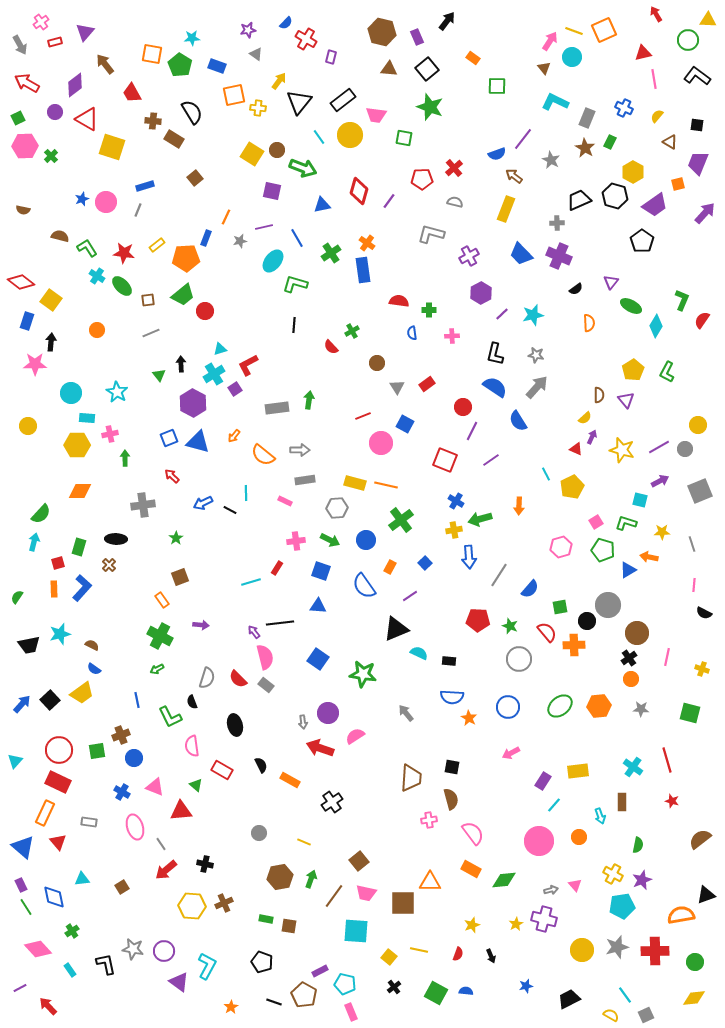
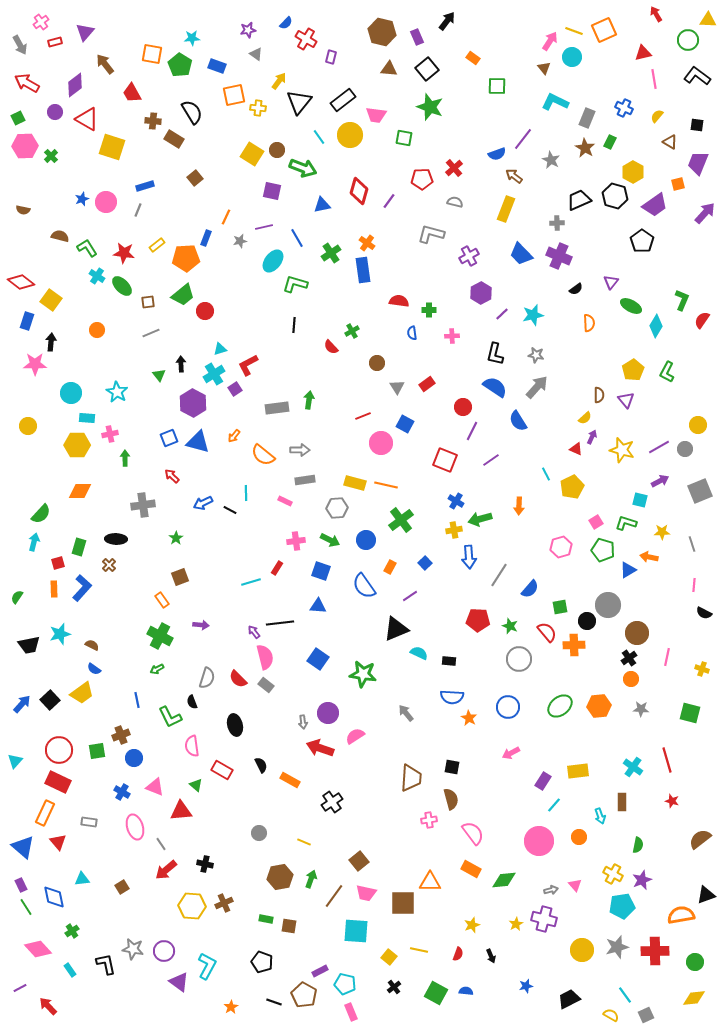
brown square at (148, 300): moved 2 px down
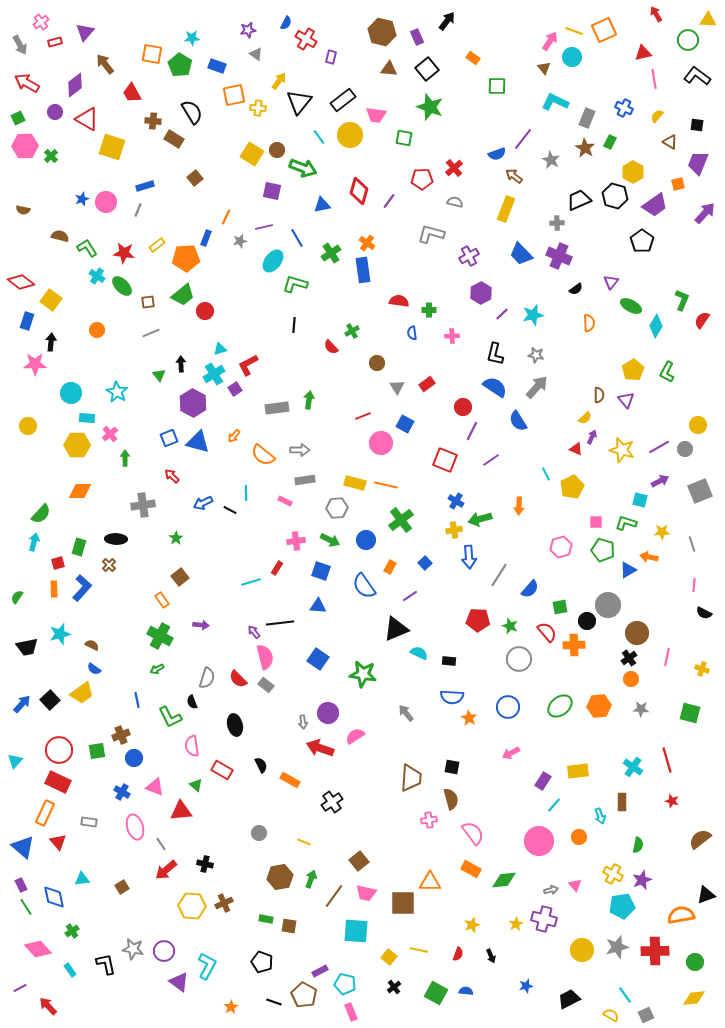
blue semicircle at (286, 23): rotated 16 degrees counterclockwise
pink cross at (110, 434): rotated 28 degrees counterclockwise
pink square at (596, 522): rotated 32 degrees clockwise
brown square at (180, 577): rotated 18 degrees counterclockwise
black trapezoid at (29, 645): moved 2 px left, 2 px down
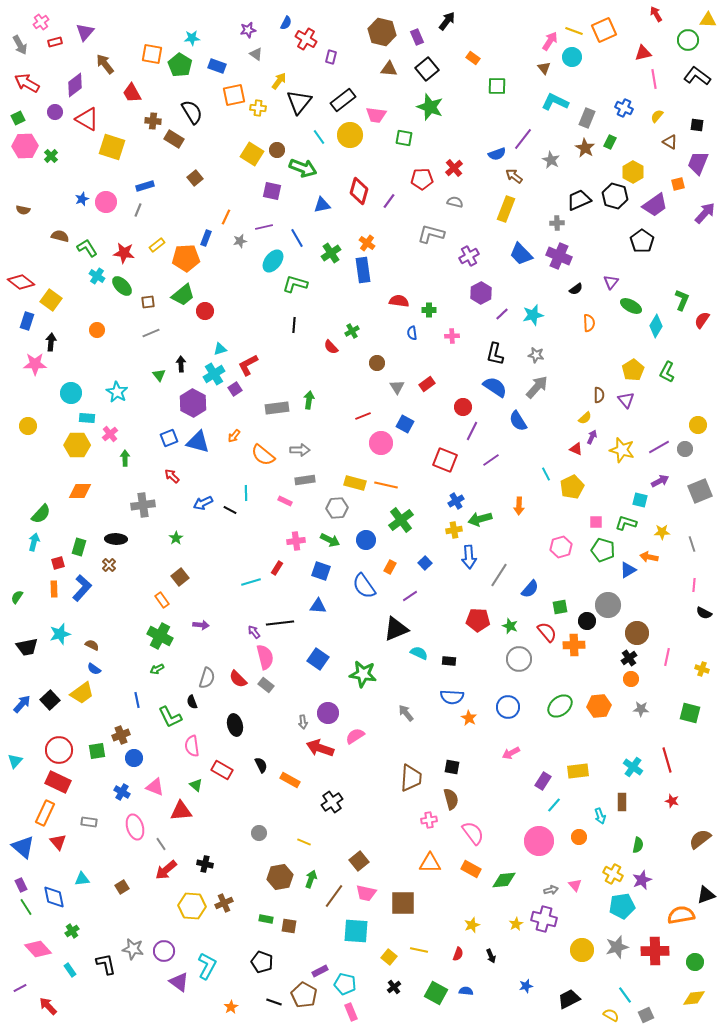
blue cross at (456, 501): rotated 28 degrees clockwise
orange triangle at (430, 882): moved 19 px up
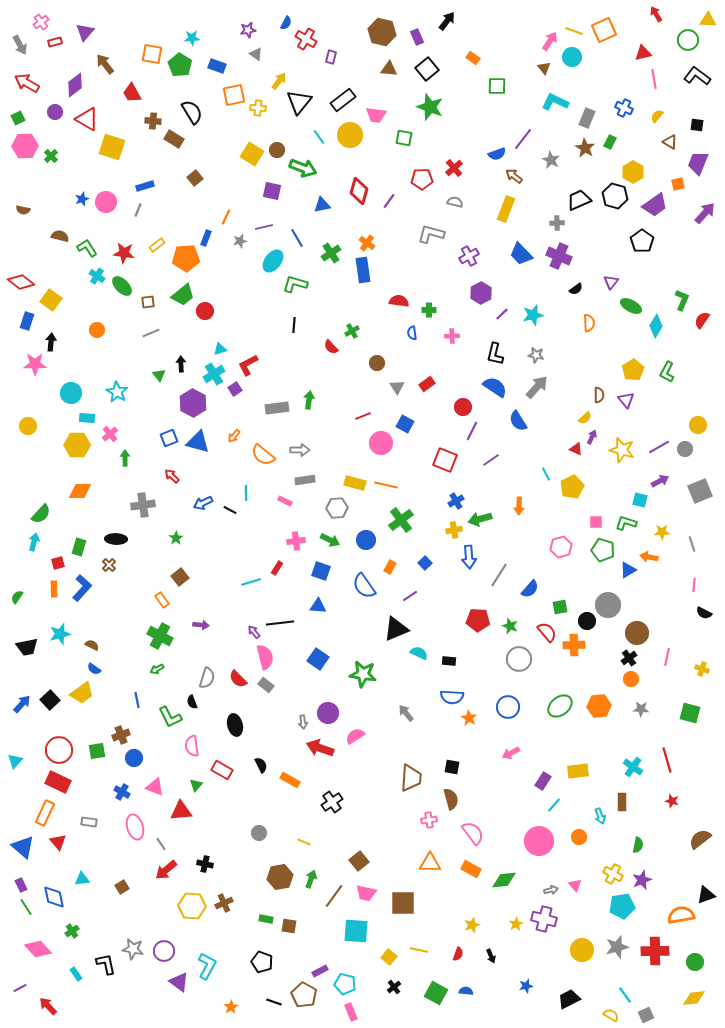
green triangle at (196, 785): rotated 32 degrees clockwise
cyan rectangle at (70, 970): moved 6 px right, 4 px down
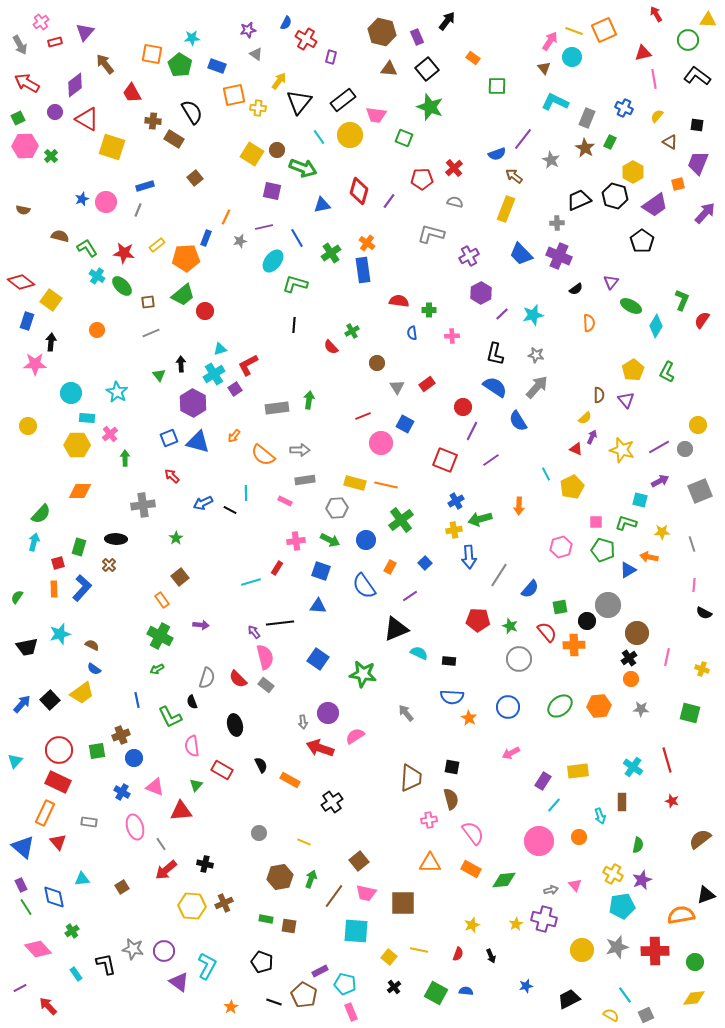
green square at (404, 138): rotated 12 degrees clockwise
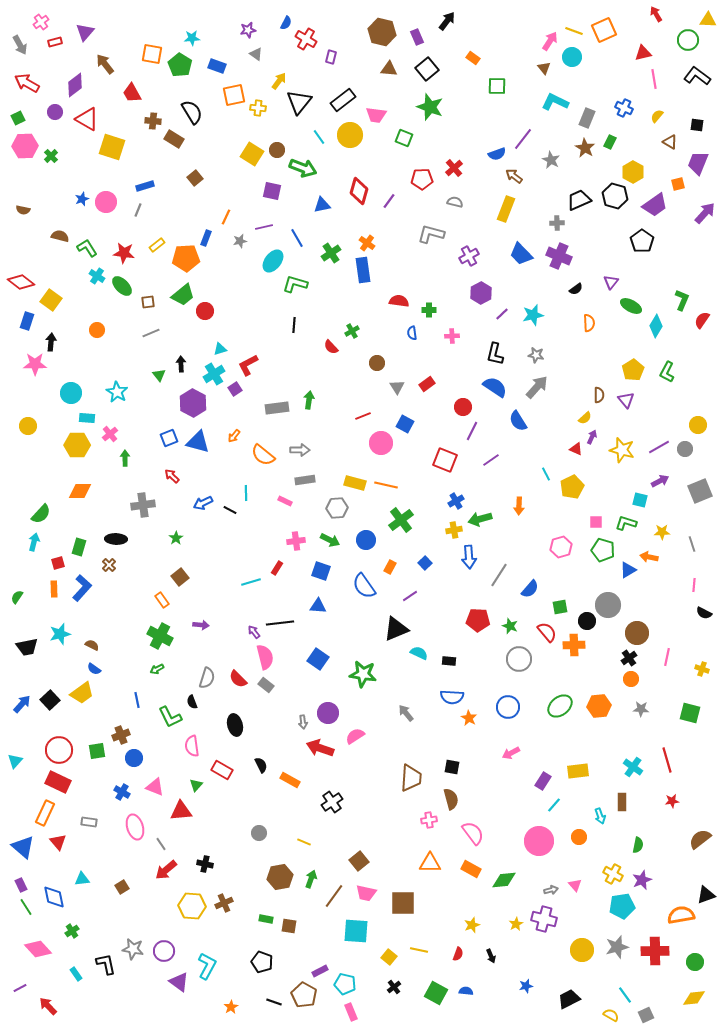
red star at (672, 801): rotated 24 degrees counterclockwise
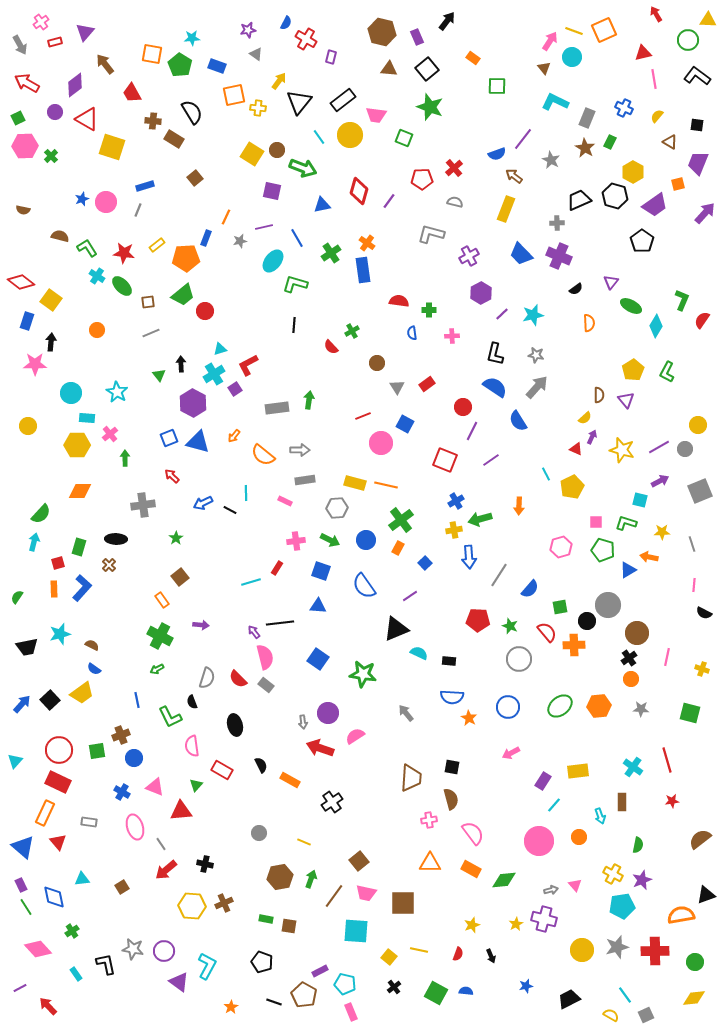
orange rectangle at (390, 567): moved 8 px right, 19 px up
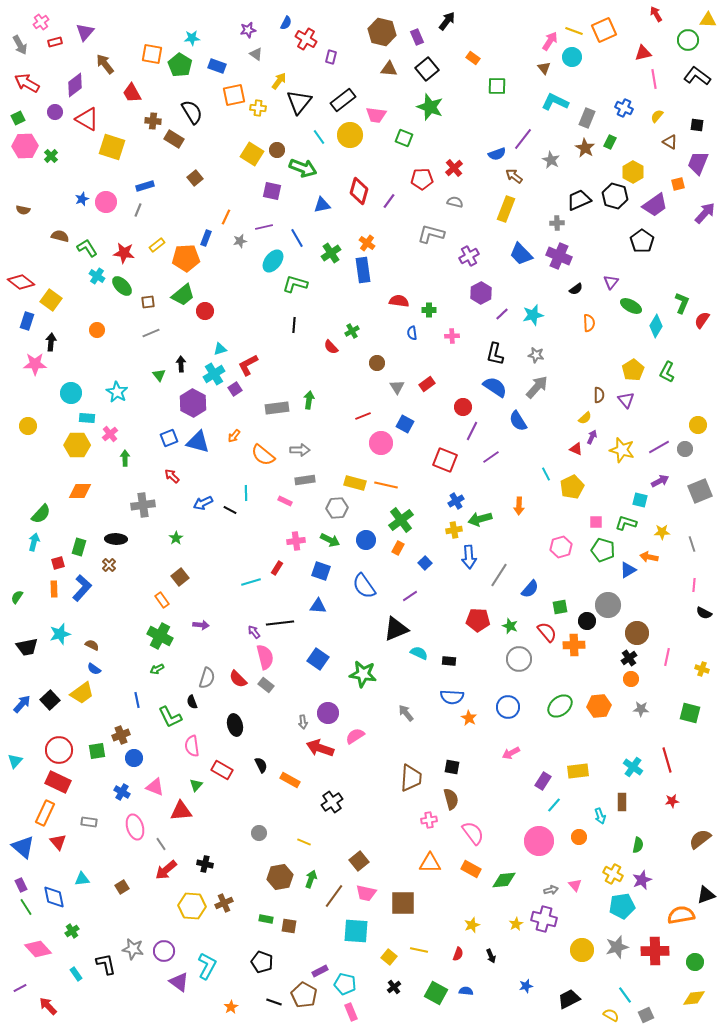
green L-shape at (682, 300): moved 3 px down
purple line at (491, 460): moved 3 px up
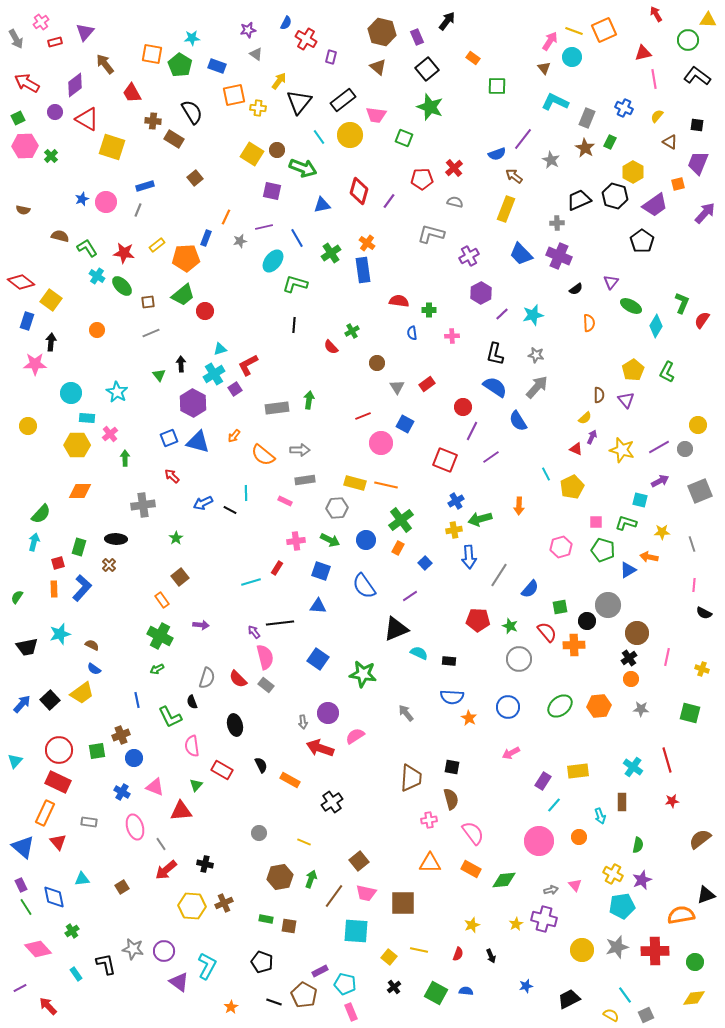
gray arrow at (20, 45): moved 4 px left, 6 px up
brown triangle at (389, 69): moved 11 px left, 2 px up; rotated 36 degrees clockwise
